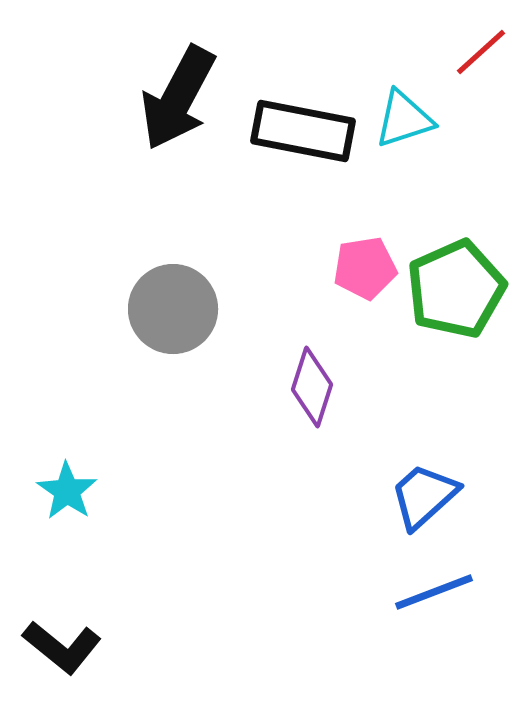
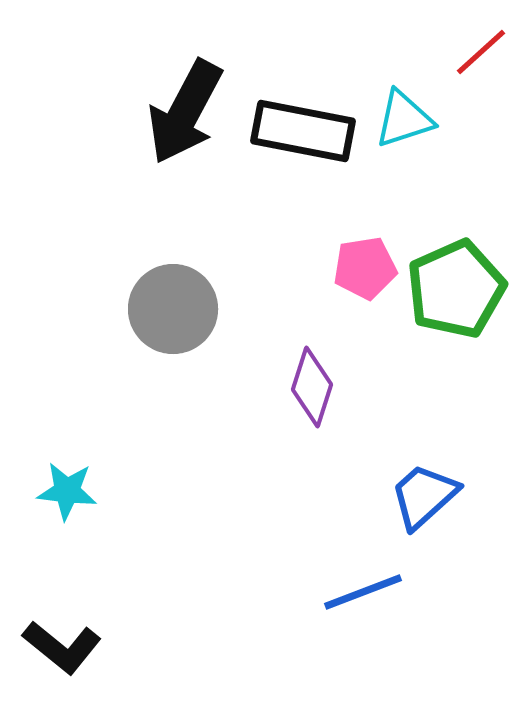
black arrow: moved 7 px right, 14 px down
cyan star: rotated 28 degrees counterclockwise
blue line: moved 71 px left
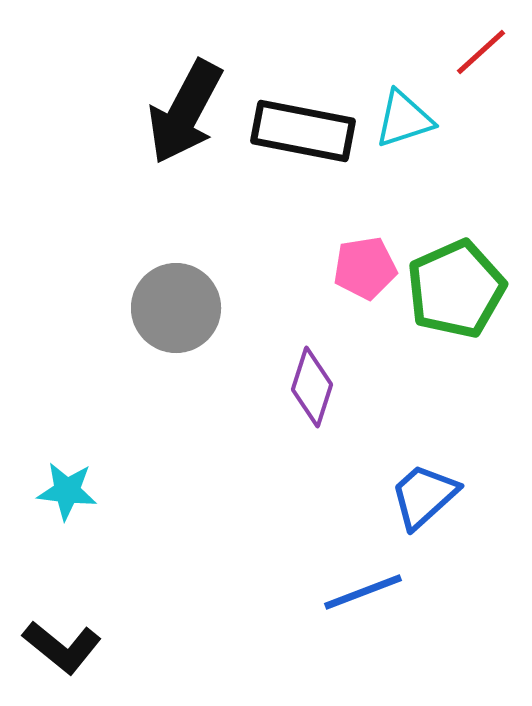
gray circle: moved 3 px right, 1 px up
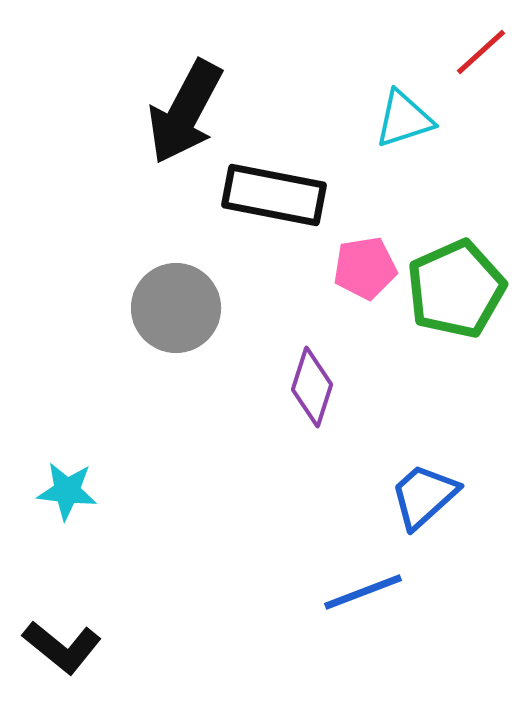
black rectangle: moved 29 px left, 64 px down
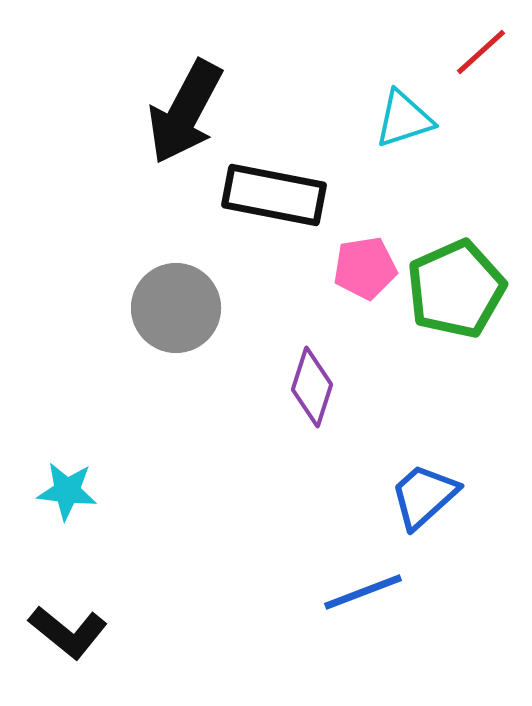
black L-shape: moved 6 px right, 15 px up
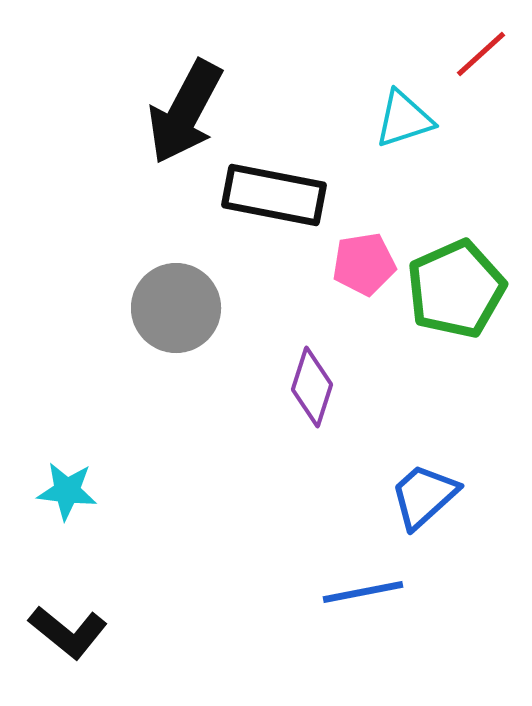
red line: moved 2 px down
pink pentagon: moved 1 px left, 4 px up
blue line: rotated 10 degrees clockwise
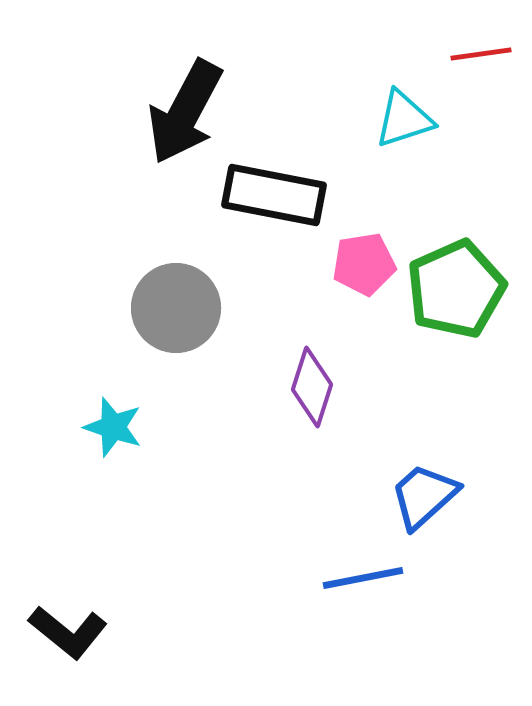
red line: rotated 34 degrees clockwise
cyan star: moved 46 px right, 64 px up; rotated 12 degrees clockwise
blue line: moved 14 px up
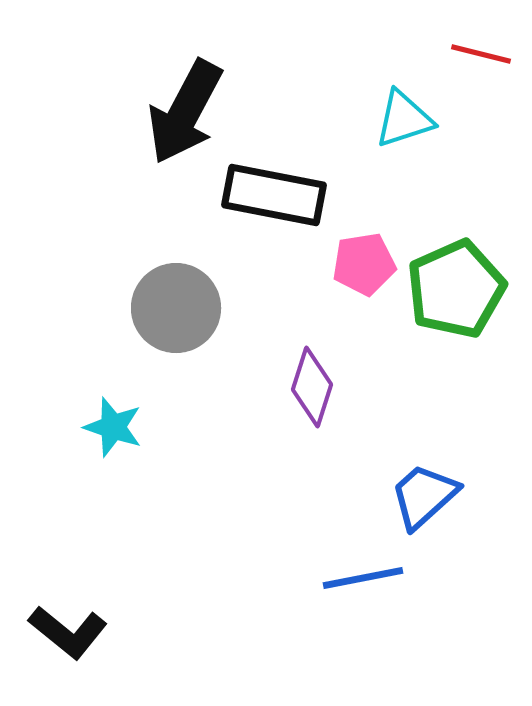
red line: rotated 22 degrees clockwise
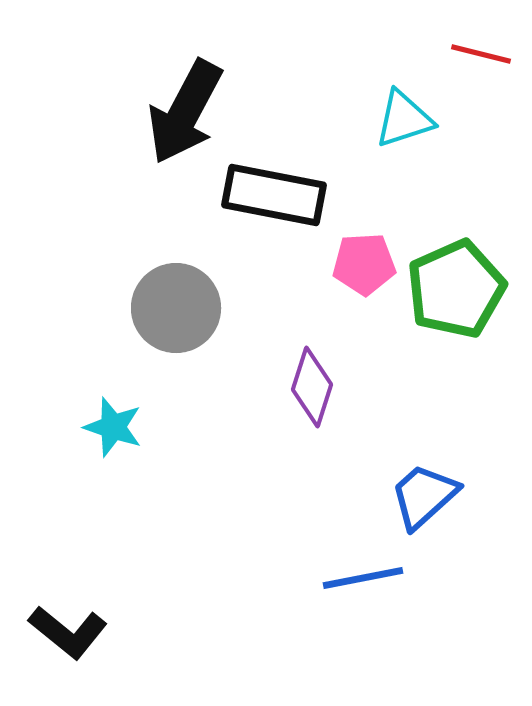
pink pentagon: rotated 6 degrees clockwise
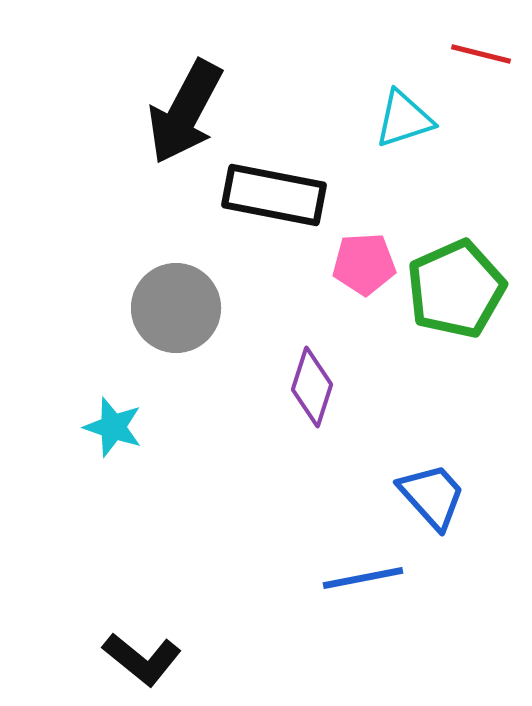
blue trapezoid: moved 8 px right; rotated 90 degrees clockwise
black L-shape: moved 74 px right, 27 px down
